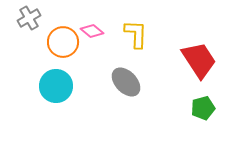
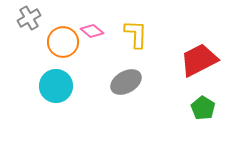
red trapezoid: rotated 84 degrees counterclockwise
gray ellipse: rotated 76 degrees counterclockwise
green pentagon: rotated 25 degrees counterclockwise
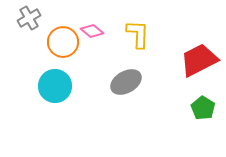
yellow L-shape: moved 2 px right
cyan circle: moved 1 px left
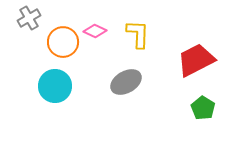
pink diamond: moved 3 px right; rotated 15 degrees counterclockwise
red trapezoid: moved 3 px left
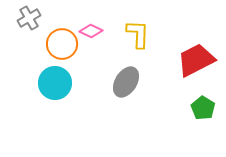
pink diamond: moved 4 px left
orange circle: moved 1 px left, 2 px down
gray ellipse: rotated 28 degrees counterclockwise
cyan circle: moved 3 px up
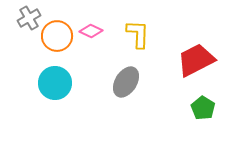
orange circle: moved 5 px left, 8 px up
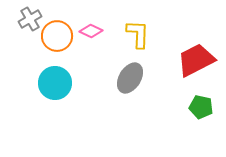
gray cross: moved 1 px right, 1 px down
gray ellipse: moved 4 px right, 4 px up
green pentagon: moved 2 px left, 1 px up; rotated 20 degrees counterclockwise
